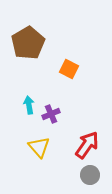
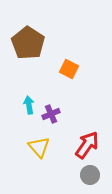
brown pentagon: rotated 8 degrees counterclockwise
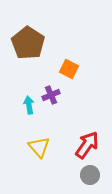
purple cross: moved 19 px up
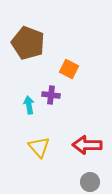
brown pentagon: rotated 12 degrees counterclockwise
purple cross: rotated 30 degrees clockwise
red arrow: rotated 124 degrees counterclockwise
gray circle: moved 7 px down
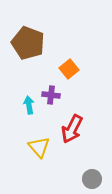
orange square: rotated 24 degrees clockwise
red arrow: moved 15 px left, 16 px up; rotated 64 degrees counterclockwise
gray circle: moved 2 px right, 3 px up
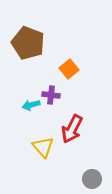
cyan arrow: moved 2 px right; rotated 96 degrees counterclockwise
yellow triangle: moved 4 px right
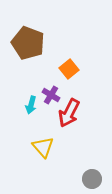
purple cross: rotated 24 degrees clockwise
cyan arrow: rotated 60 degrees counterclockwise
red arrow: moved 3 px left, 16 px up
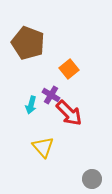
red arrow: rotated 72 degrees counterclockwise
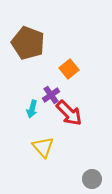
purple cross: rotated 24 degrees clockwise
cyan arrow: moved 1 px right, 4 px down
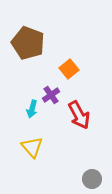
red arrow: moved 10 px right, 2 px down; rotated 16 degrees clockwise
yellow triangle: moved 11 px left
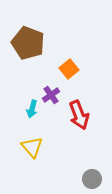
red arrow: rotated 8 degrees clockwise
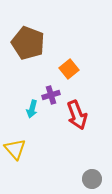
purple cross: rotated 18 degrees clockwise
red arrow: moved 2 px left
yellow triangle: moved 17 px left, 2 px down
